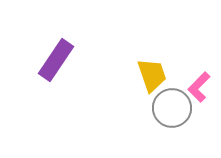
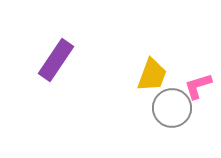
yellow trapezoid: rotated 39 degrees clockwise
pink L-shape: moved 1 px left, 1 px up; rotated 28 degrees clockwise
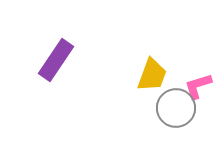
gray circle: moved 4 px right
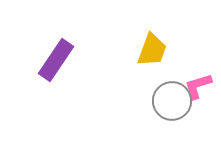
yellow trapezoid: moved 25 px up
gray circle: moved 4 px left, 7 px up
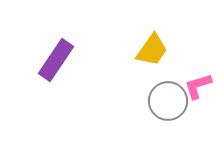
yellow trapezoid: rotated 15 degrees clockwise
gray circle: moved 4 px left
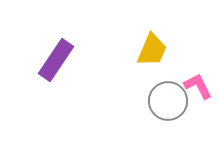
yellow trapezoid: rotated 12 degrees counterclockwise
pink L-shape: rotated 80 degrees clockwise
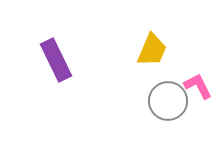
purple rectangle: rotated 60 degrees counterclockwise
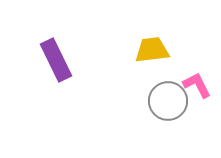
yellow trapezoid: rotated 120 degrees counterclockwise
pink L-shape: moved 1 px left, 1 px up
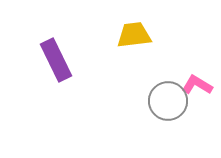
yellow trapezoid: moved 18 px left, 15 px up
pink L-shape: rotated 32 degrees counterclockwise
